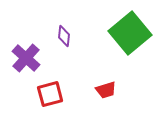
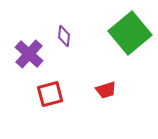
purple cross: moved 3 px right, 4 px up
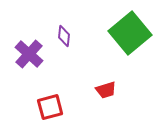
red square: moved 13 px down
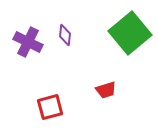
purple diamond: moved 1 px right, 1 px up
purple cross: moved 1 px left, 12 px up; rotated 16 degrees counterclockwise
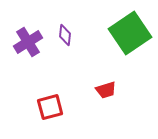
green square: rotated 6 degrees clockwise
purple cross: rotated 32 degrees clockwise
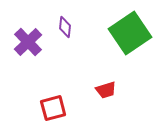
purple diamond: moved 8 px up
purple cross: rotated 12 degrees counterclockwise
red square: moved 3 px right, 1 px down
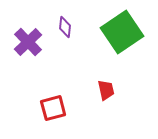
green square: moved 8 px left, 1 px up
red trapezoid: rotated 85 degrees counterclockwise
